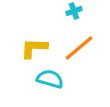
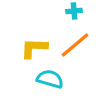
cyan cross: rotated 14 degrees clockwise
orange line: moved 4 px left, 3 px up
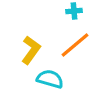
yellow L-shape: moved 3 px left, 2 px down; rotated 124 degrees clockwise
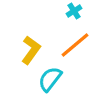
cyan cross: rotated 28 degrees counterclockwise
cyan semicircle: rotated 68 degrees counterclockwise
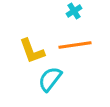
orange line: rotated 32 degrees clockwise
yellow L-shape: moved 1 px right, 1 px down; rotated 124 degrees clockwise
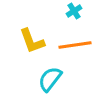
yellow L-shape: moved 10 px up
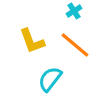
orange line: rotated 48 degrees clockwise
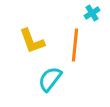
cyan cross: moved 18 px right, 2 px down
orange line: rotated 56 degrees clockwise
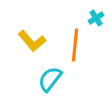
cyan cross: moved 4 px right, 5 px down
yellow L-shape: rotated 20 degrees counterclockwise
